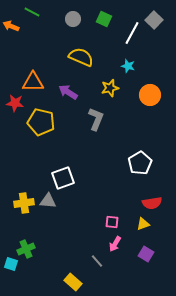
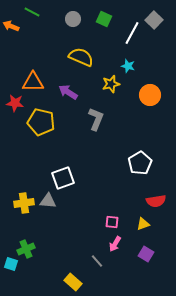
yellow star: moved 1 px right, 4 px up
red semicircle: moved 4 px right, 2 px up
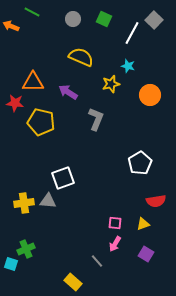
pink square: moved 3 px right, 1 px down
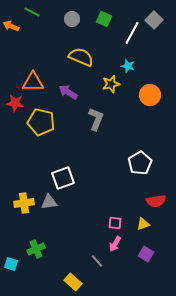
gray circle: moved 1 px left
gray triangle: moved 1 px right, 1 px down; rotated 12 degrees counterclockwise
green cross: moved 10 px right
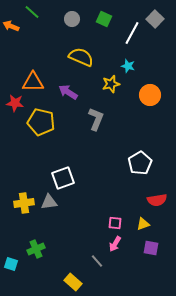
green line: rotated 14 degrees clockwise
gray square: moved 1 px right, 1 px up
red semicircle: moved 1 px right, 1 px up
purple square: moved 5 px right, 6 px up; rotated 21 degrees counterclockwise
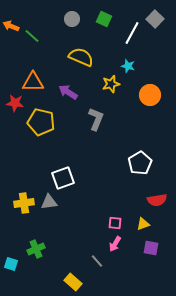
green line: moved 24 px down
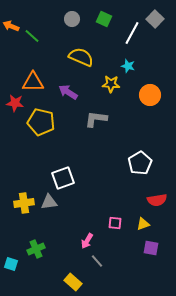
yellow star: rotated 18 degrees clockwise
gray L-shape: rotated 105 degrees counterclockwise
pink arrow: moved 28 px left, 3 px up
